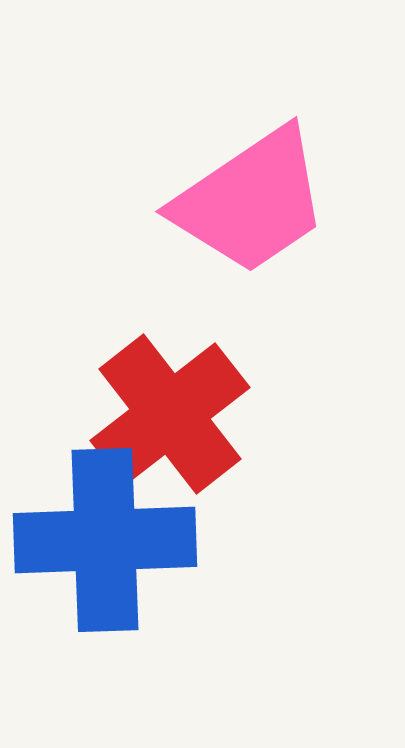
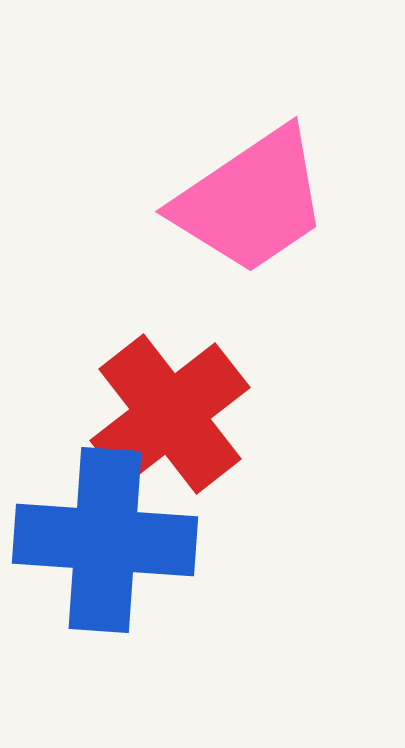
blue cross: rotated 6 degrees clockwise
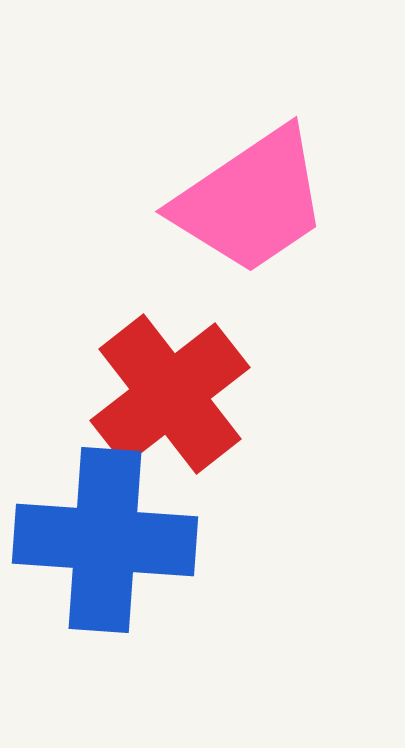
red cross: moved 20 px up
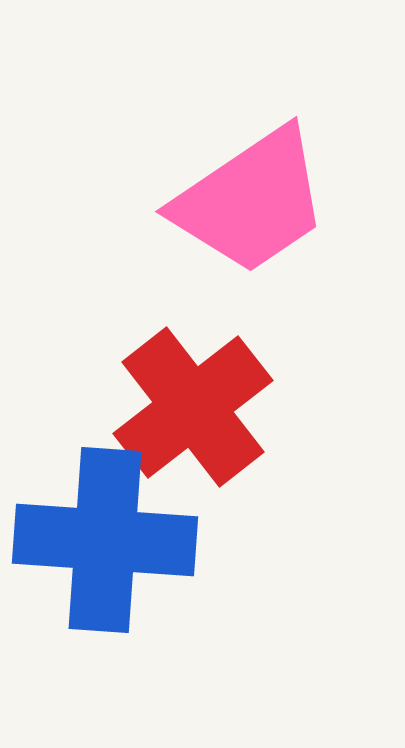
red cross: moved 23 px right, 13 px down
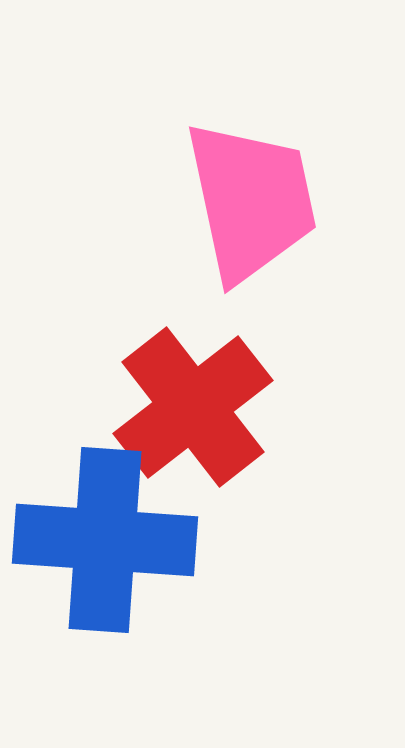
pink trapezoid: rotated 68 degrees counterclockwise
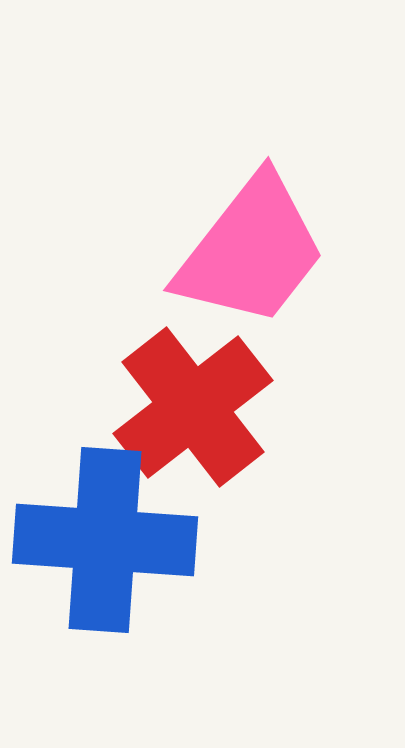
pink trapezoid: moved 50 px down; rotated 50 degrees clockwise
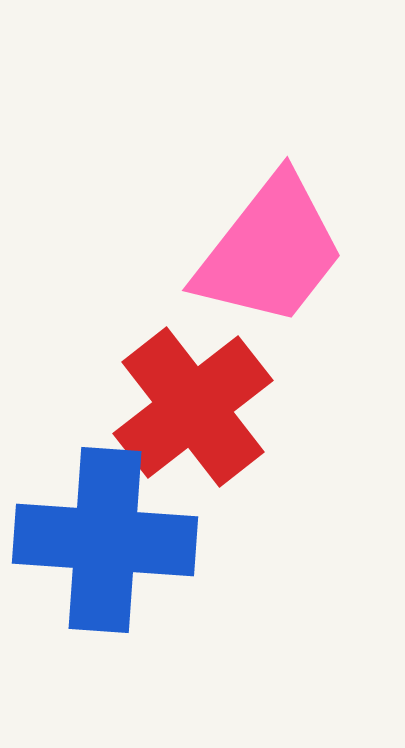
pink trapezoid: moved 19 px right
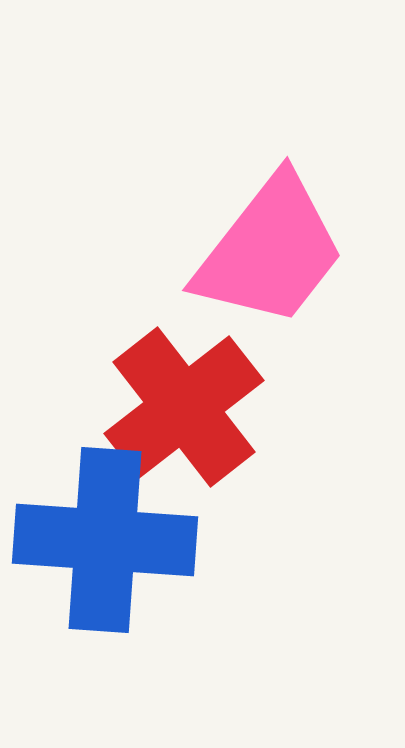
red cross: moved 9 px left
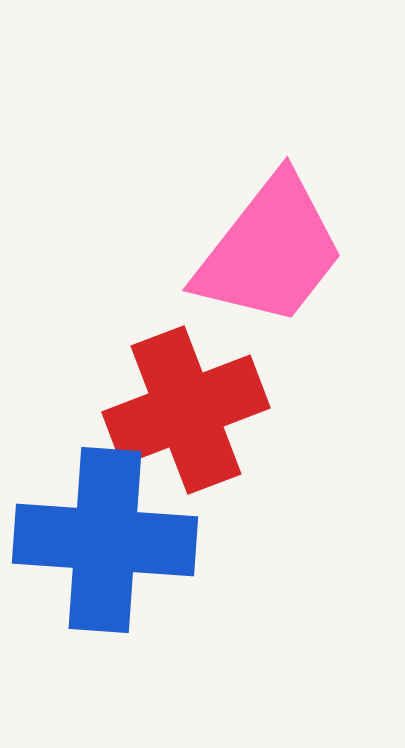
red cross: moved 2 px right, 3 px down; rotated 17 degrees clockwise
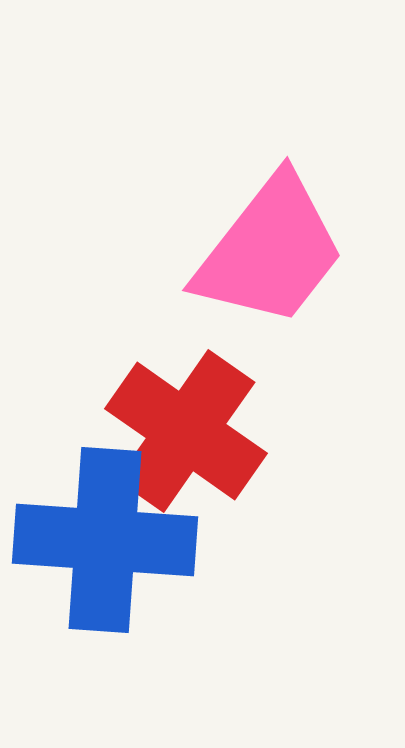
red cross: moved 21 px down; rotated 34 degrees counterclockwise
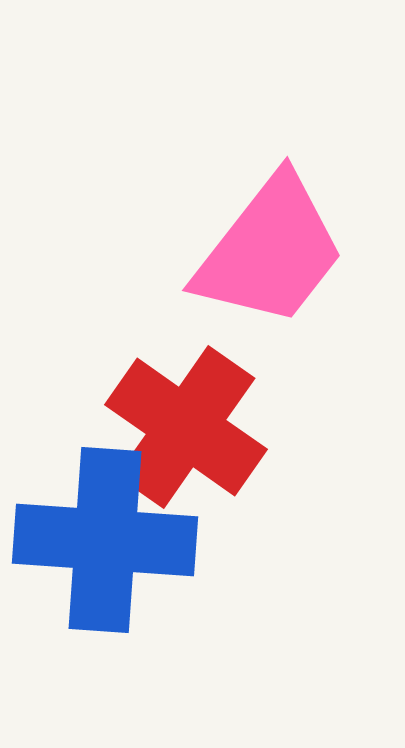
red cross: moved 4 px up
